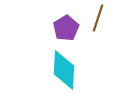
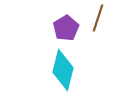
cyan diamond: moved 1 px left; rotated 12 degrees clockwise
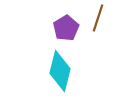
cyan diamond: moved 3 px left, 1 px down
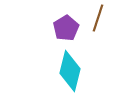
cyan diamond: moved 10 px right
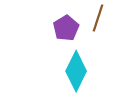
cyan diamond: moved 6 px right; rotated 12 degrees clockwise
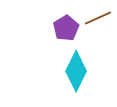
brown line: rotated 48 degrees clockwise
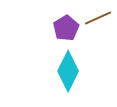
cyan diamond: moved 8 px left
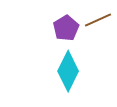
brown line: moved 2 px down
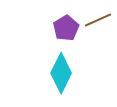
cyan diamond: moved 7 px left, 2 px down
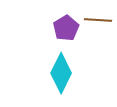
brown line: rotated 28 degrees clockwise
